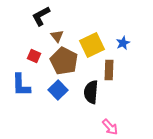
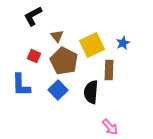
black L-shape: moved 8 px left
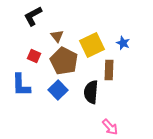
blue star: rotated 24 degrees counterclockwise
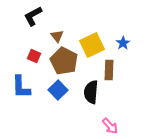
blue star: rotated 16 degrees clockwise
blue L-shape: moved 2 px down
pink arrow: moved 1 px up
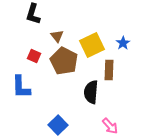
black L-shape: moved 2 px up; rotated 45 degrees counterclockwise
blue square: moved 35 px down
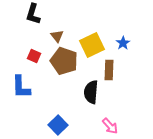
brown pentagon: rotated 8 degrees counterclockwise
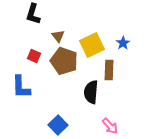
brown triangle: moved 1 px right
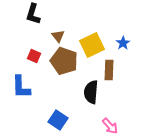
blue square: moved 5 px up; rotated 12 degrees counterclockwise
